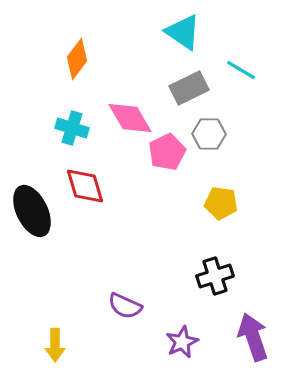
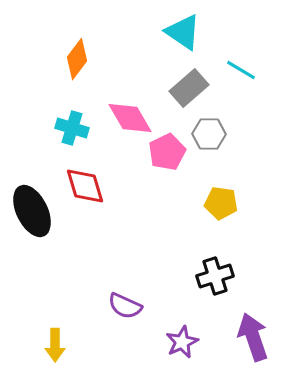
gray rectangle: rotated 15 degrees counterclockwise
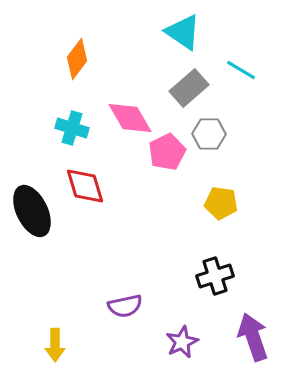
purple semicircle: rotated 36 degrees counterclockwise
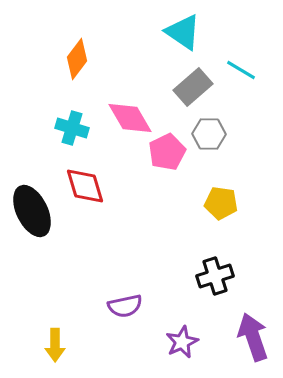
gray rectangle: moved 4 px right, 1 px up
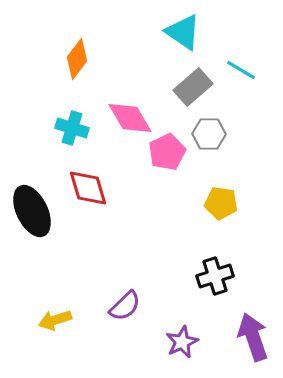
red diamond: moved 3 px right, 2 px down
purple semicircle: rotated 32 degrees counterclockwise
yellow arrow: moved 25 px up; rotated 72 degrees clockwise
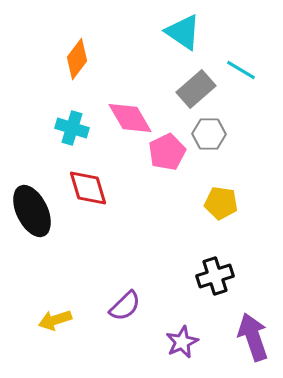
gray rectangle: moved 3 px right, 2 px down
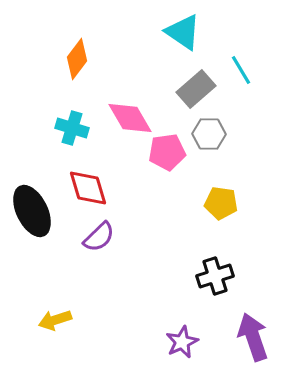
cyan line: rotated 28 degrees clockwise
pink pentagon: rotated 18 degrees clockwise
purple semicircle: moved 26 px left, 69 px up
